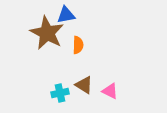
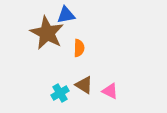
orange semicircle: moved 1 px right, 3 px down
cyan cross: rotated 18 degrees counterclockwise
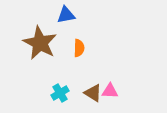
brown star: moved 7 px left, 10 px down
brown triangle: moved 9 px right, 8 px down
pink triangle: rotated 24 degrees counterclockwise
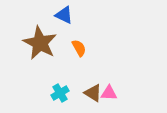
blue triangle: moved 2 px left; rotated 36 degrees clockwise
orange semicircle: rotated 30 degrees counterclockwise
pink triangle: moved 1 px left, 2 px down
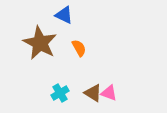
pink triangle: rotated 18 degrees clockwise
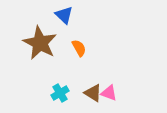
blue triangle: rotated 18 degrees clockwise
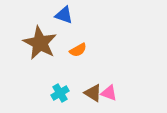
blue triangle: rotated 24 degrees counterclockwise
orange semicircle: moved 1 px left, 2 px down; rotated 90 degrees clockwise
